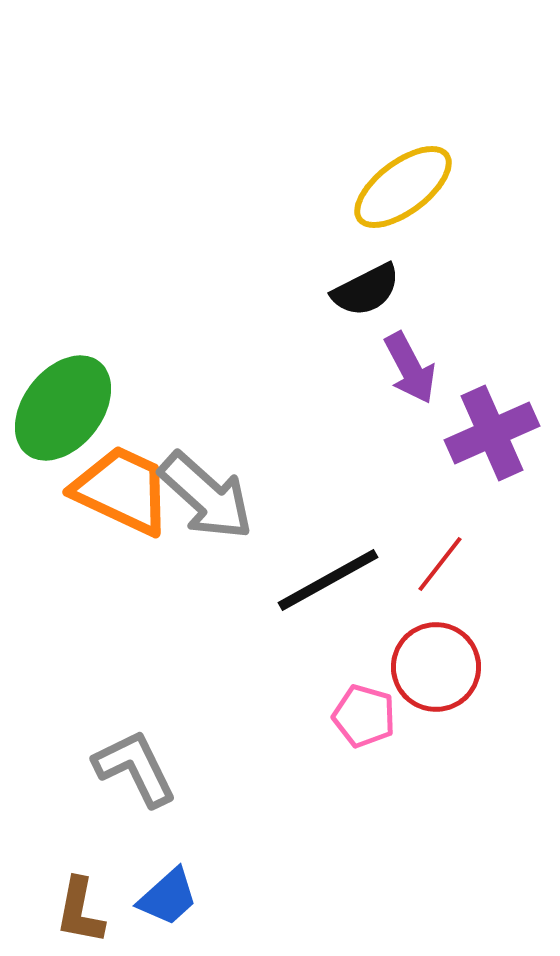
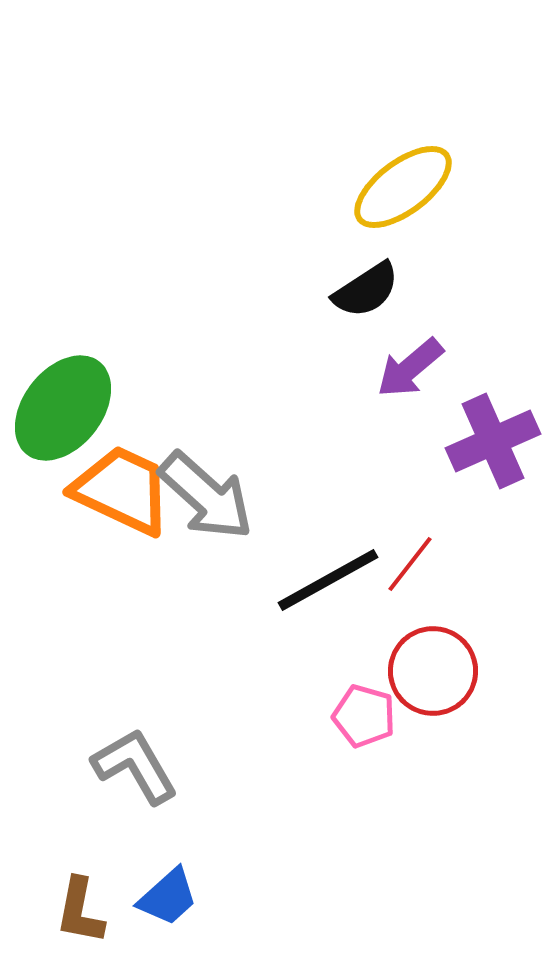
black semicircle: rotated 6 degrees counterclockwise
purple arrow: rotated 78 degrees clockwise
purple cross: moved 1 px right, 8 px down
red line: moved 30 px left
red circle: moved 3 px left, 4 px down
gray L-shape: moved 2 px up; rotated 4 degrees counterclockwise
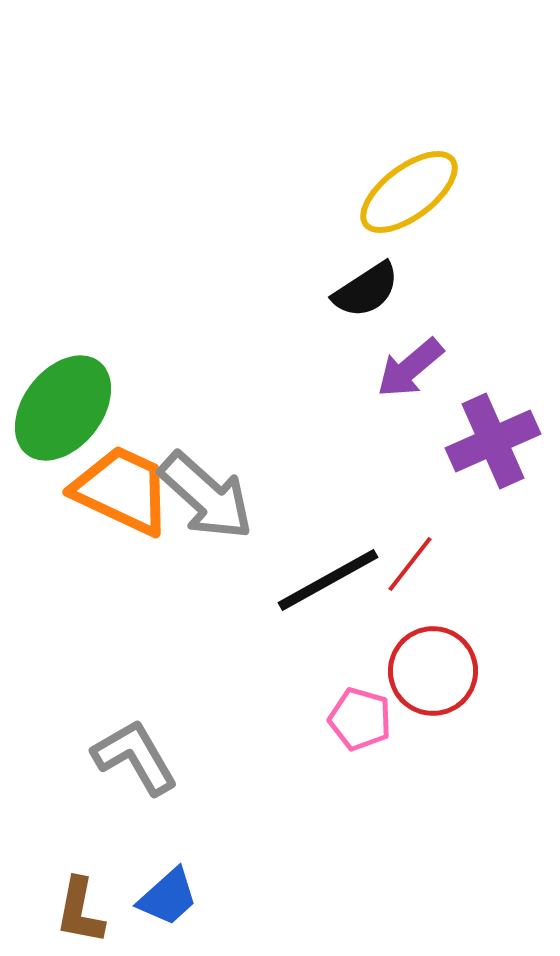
yellow ellipse: moved 6 px right, 5 px down
pink pentagon: moved 4 px left, 3 px down
gray L-shape: moved 9 px up
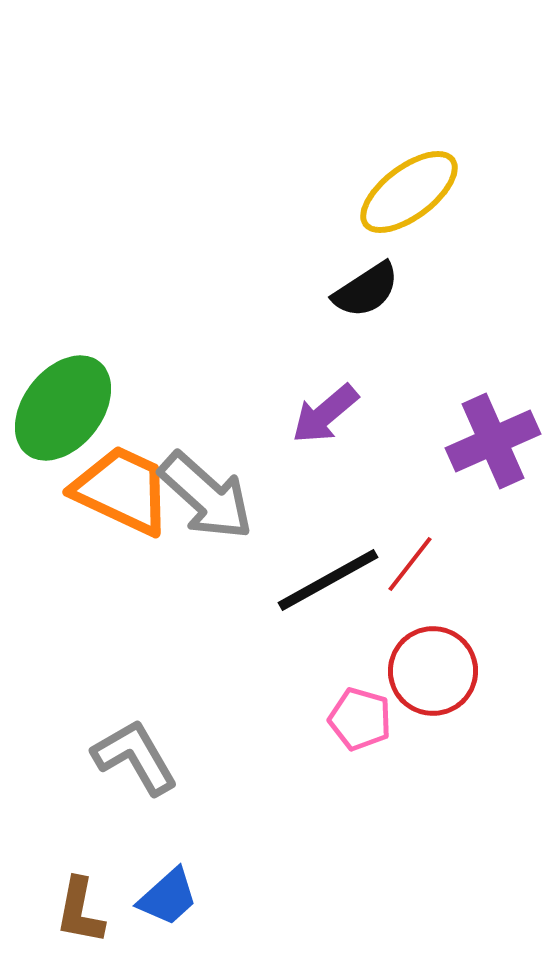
purple arrow: moved 85 px left, 46 px down
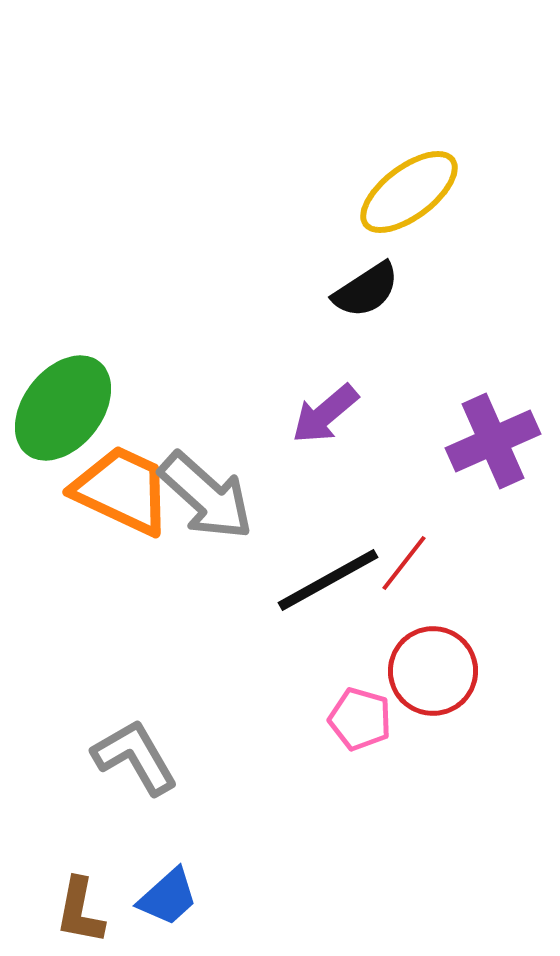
red line: moved 6 px left, 1 px up
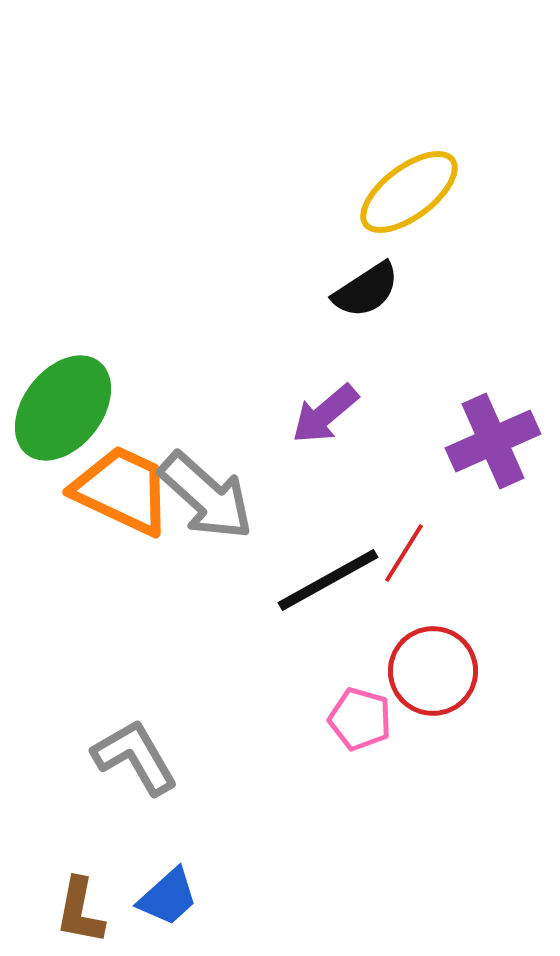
red line: moved 10 px up; rotated 6 degrees counterclockwise
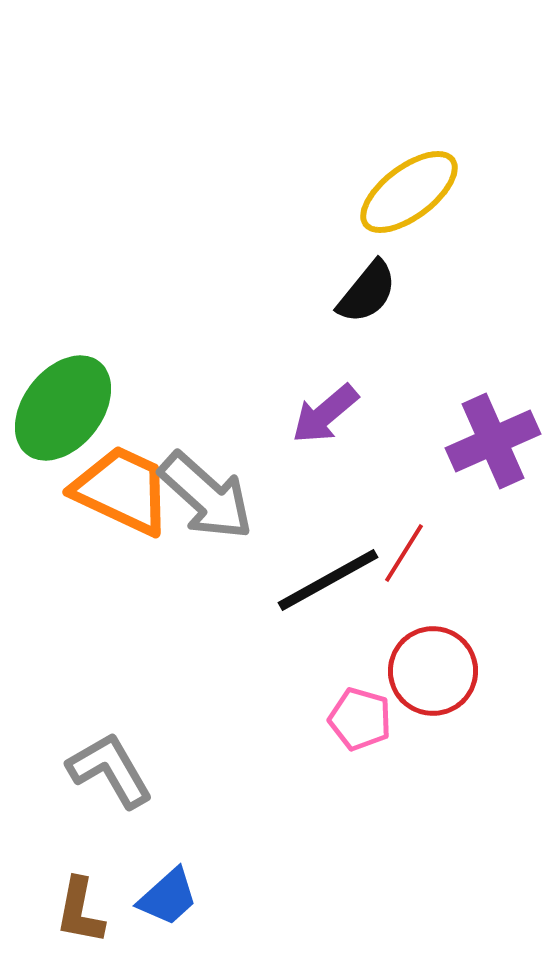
black semicircle: moved 1 px right, 2 px down; rotated 18 degrees counterclockwise
gray L-shape: moved 25 px left, 13 px down
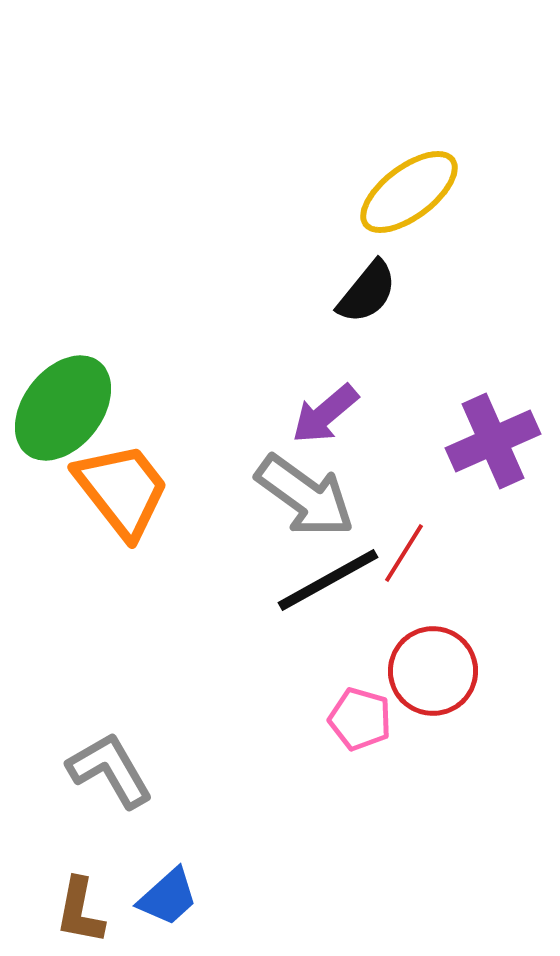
orange trapezoid: rotated 27 degrees clockwise
gray arrow: moved 99 px right; rotated 6 degrees counterclockwise
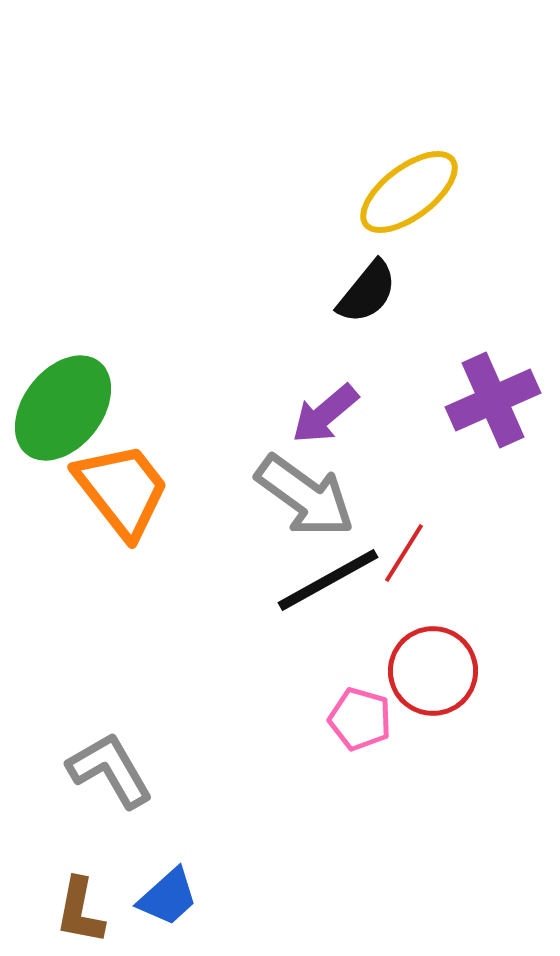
purple cross: moved 41 px up
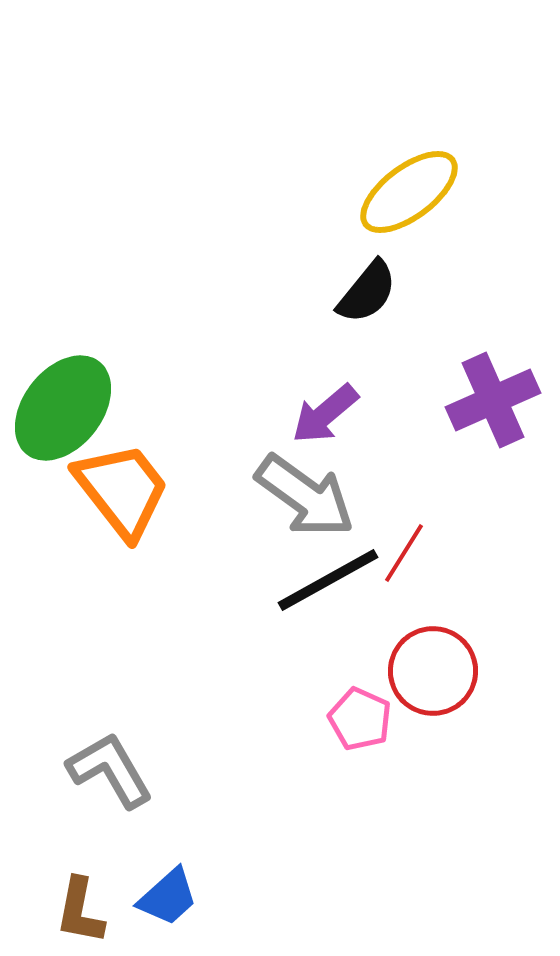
pink pentagon: rotated 8 degrees clockwise
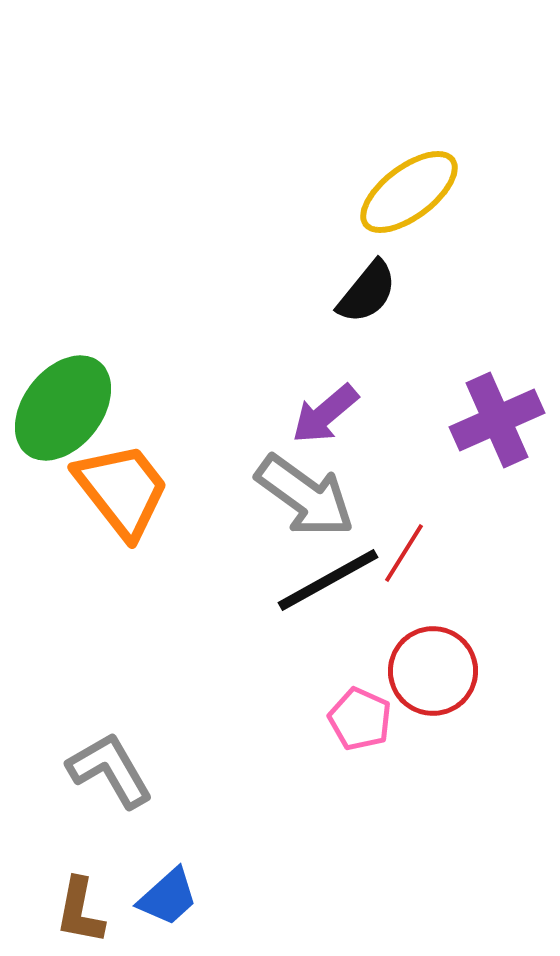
purple cross: moved 4 px right, 20 px down
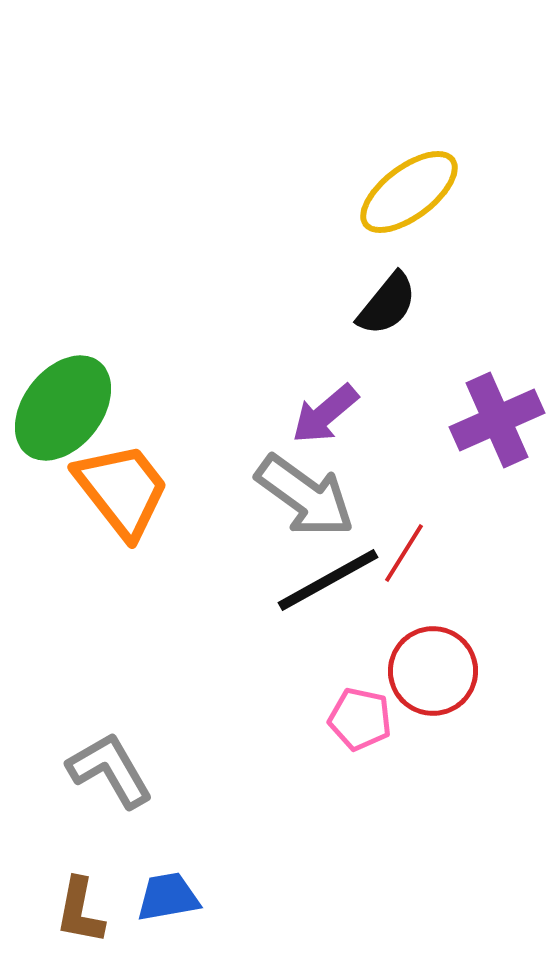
black semicircle: moved 20 px right, 12 px down
pink pentagon: rotated 12 degrees counterclockwise
blue trapezoid: rotated 148 degrees counterclockwise
